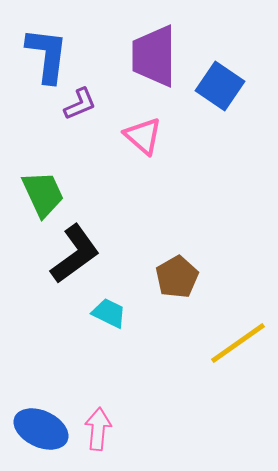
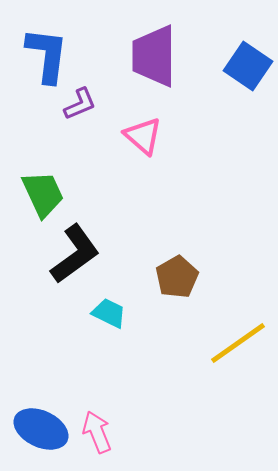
blue square: moved 28 px right, 20 px up
pink arrow: moved 1 px left, 3 px down; rotated 27 degrees counterclockwise
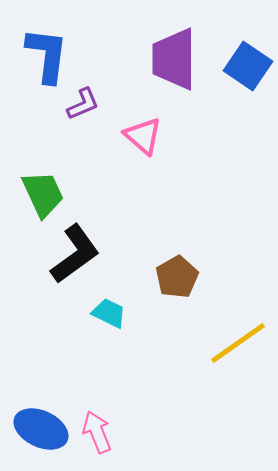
purple trapezoid: moved 20 px right, 3 px down
purple L-shape: moved 3 px right
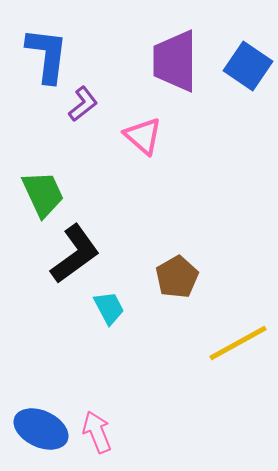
purple trapezoid: moved 1 px right, 2 px down
purple L-shape: rotated 15 degrees counterclockwise
cyan trapezoid: moved 5 px up; rotated 36 degrees clockwise
yellow line: rotated 6 degrees clockwise
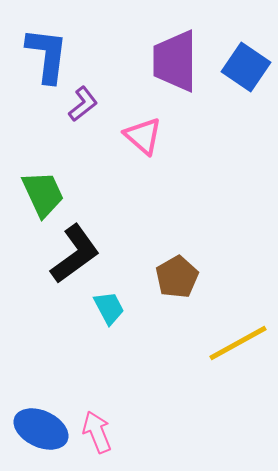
blue square: moved 2 px left, 1 px down
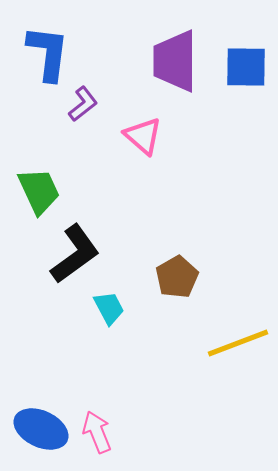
blue L-shape: moved 1 px right, 2 px up
blue square: rotated 33 degrees counterclockwise
green trapezoid: moved 4 px left, 3 px up
yellow line: rotated 8 degrees clockwise
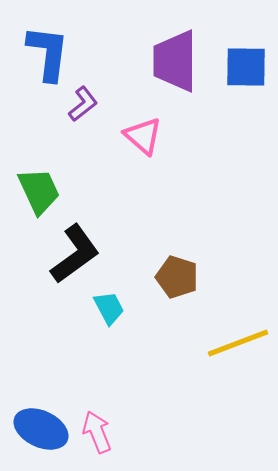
brown pentagon: rotated 24 degrees counterclockwise
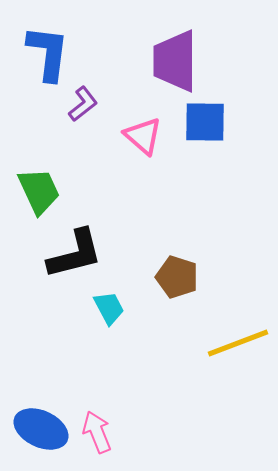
blue square: moved 41 px left, 55 px down
black L-shape: rotated 22 degrees clockwise
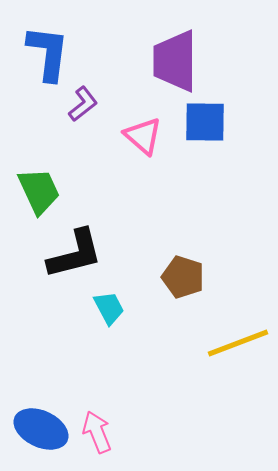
brown pentagon: moved 6 px right
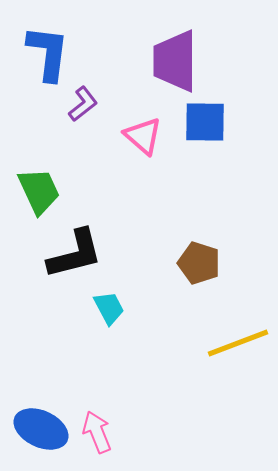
brown pentagon: moved 16 px right, 14 px up
